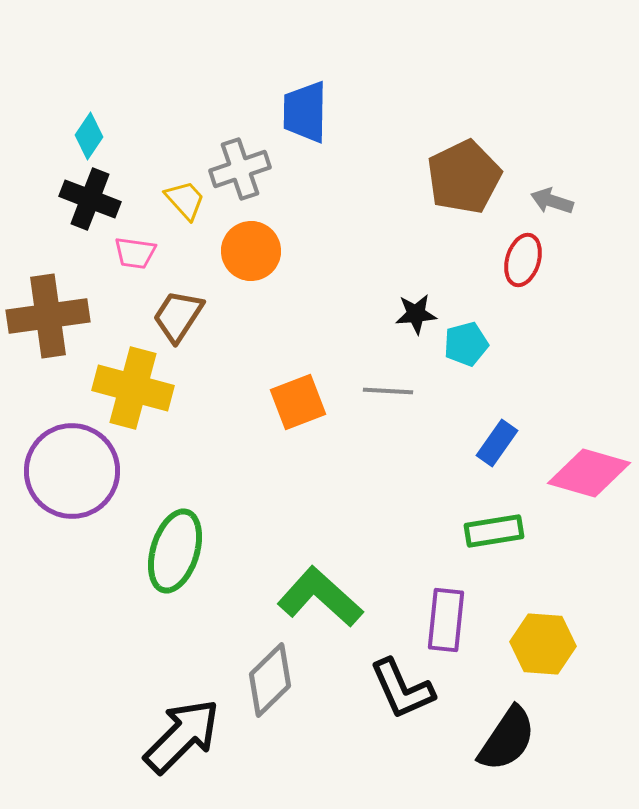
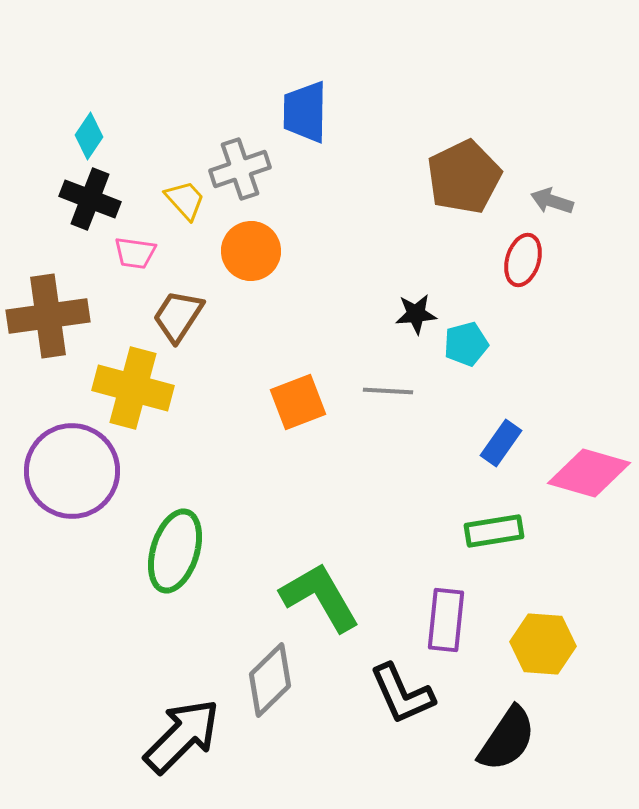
blue rectangle: moved 4 px right
green L-shape: rotated 18 degrees clockwise
black L-shape: moved 5 px down
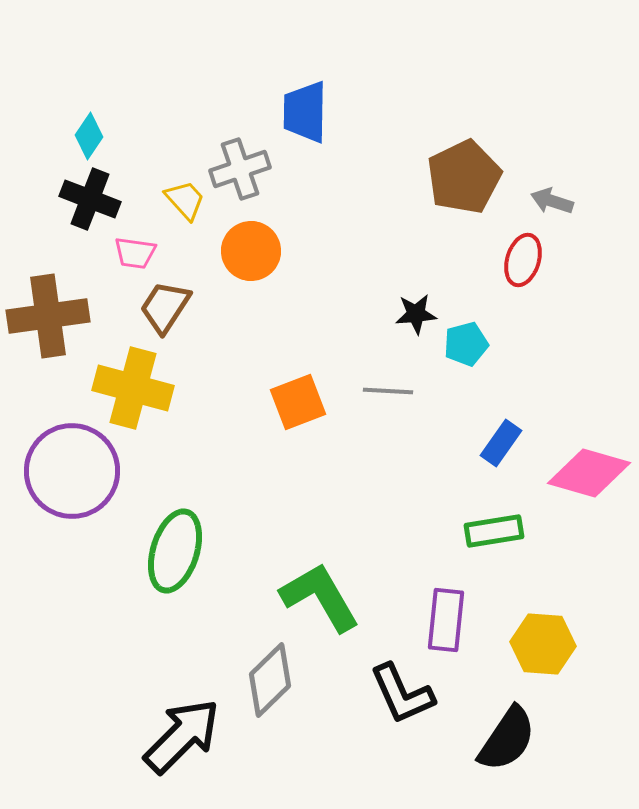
brown trapezoid: moved 13 px left, 9 px up
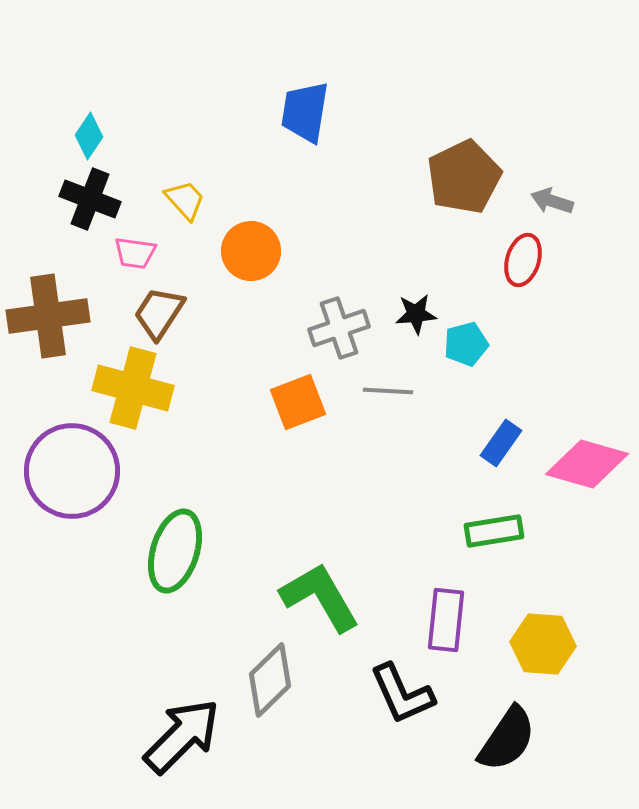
blue trapezoid: rotated 8 degrees clockwise
gray cross: moved 99 px right, 159 px down
brown trapezoid: moved 6 px left, 6 px down
pink diamond: moved 2 px left, 9 px up
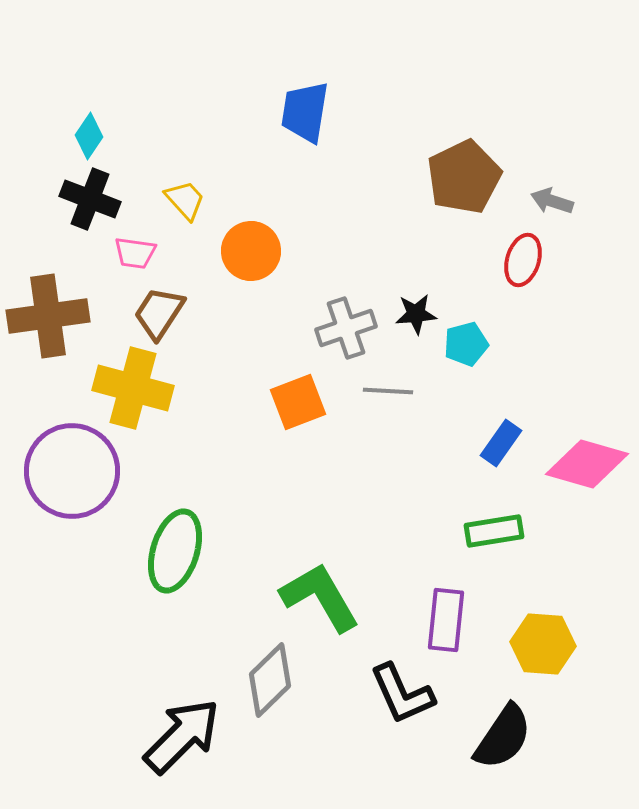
gray cross: moved 7 px right
black semicircle: moved 4 px left, 2 px up
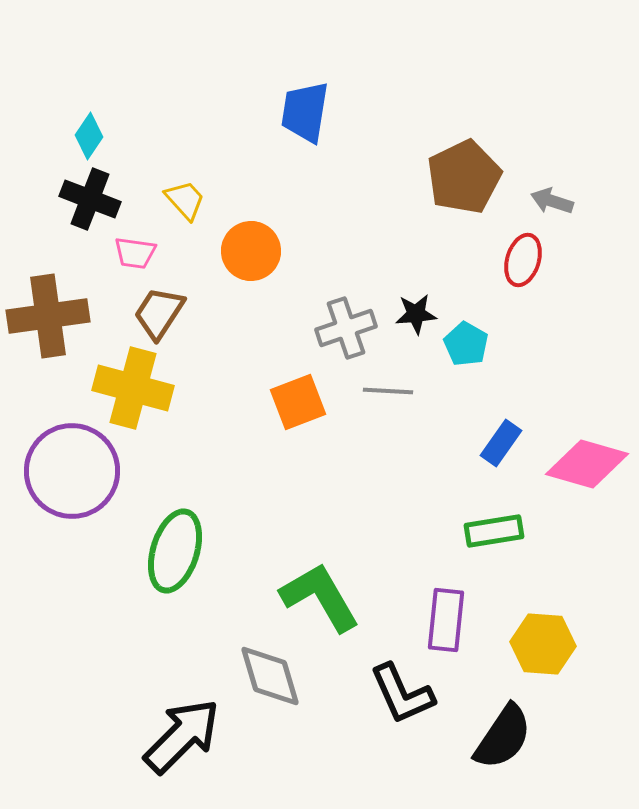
cyan pentagon: rotated 27 degrees counterclockwise
gray diamond: moved 4 px up; rotated 62 degrees counterclockwise
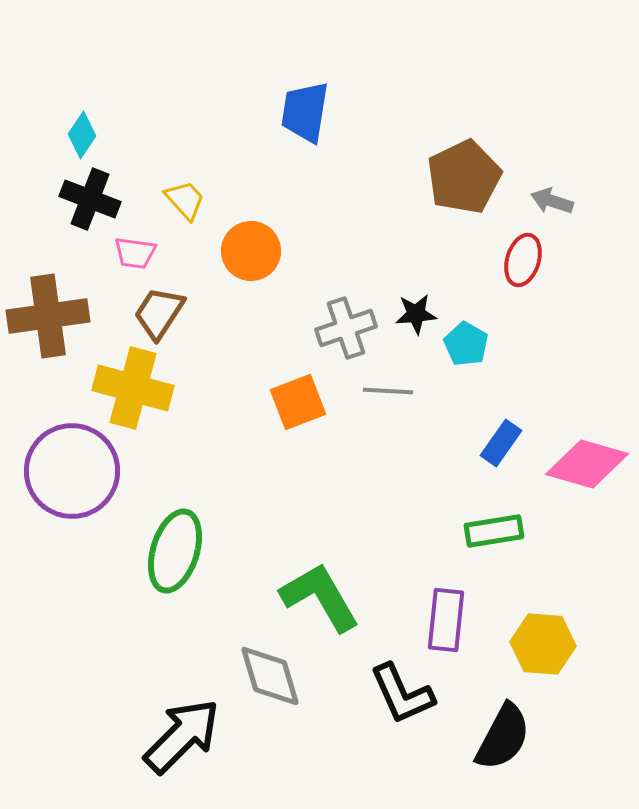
cyan diamond: moved 7 px left, 1 px up
black semicircle: rotated 6 degrees counterclockwise
